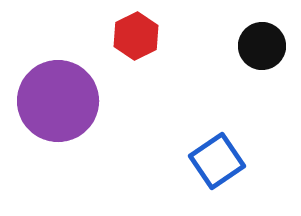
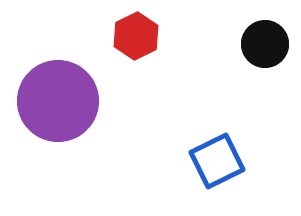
black circle: moved 3 px right, 2 px up
blue square: rotated 8 degrees clockwise
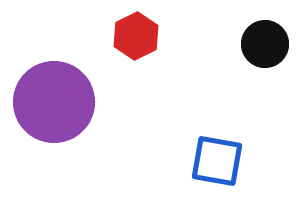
purple circle: moved 4 px left, 1 px down
blue square: rotated 36 degrees clockwise
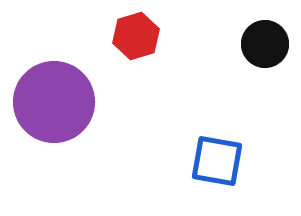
red hexagon: rotated 9 degrees clockwise
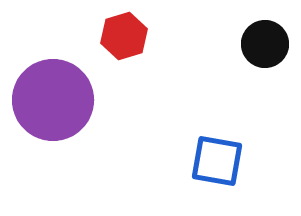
red hexagon: moved 12 px left
purple circle: moved 1 px left, 2 px up
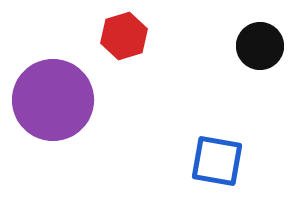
black circle: moved 5 px left, 2 px down
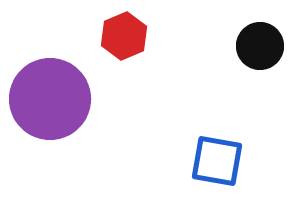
red hexagon: rotated 6 degrees counterclockwise
purple circle: moved 3 px left, 1 px up
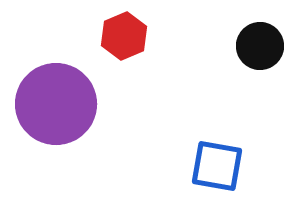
purple circle: moved 6 px right, 5 px down
blue square: moved 5 px down
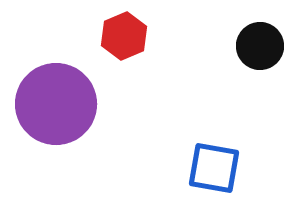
blue square: moved 3 px left, 2 px down
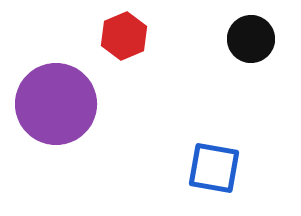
black circle: moved 9 px left, 7 px up
